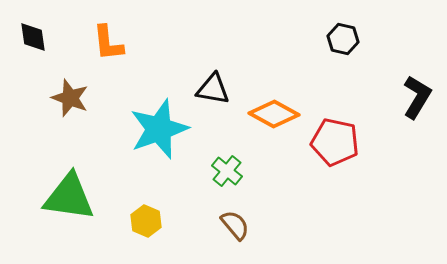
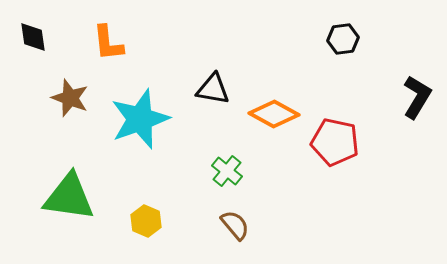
black hexagon: rotated 20 degrees counterclockwise
cyan star: moved 19 px left, 10 px up
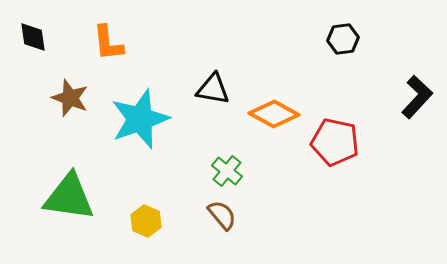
black L-shape: rotated 12 degrees clockwise
brown semicircle: moved 13 px left, 10 px up
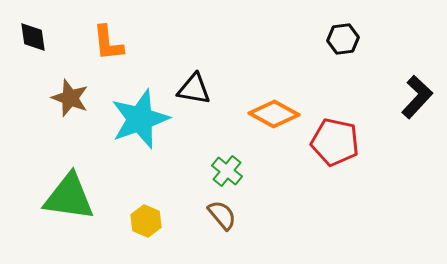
black triangle: moved 19 px left
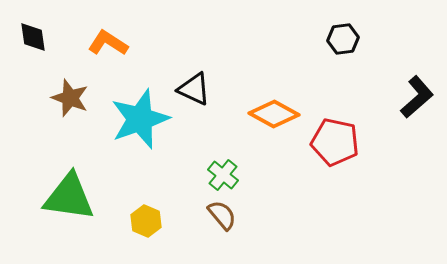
orange L-shape: rotated 129 degrees clockwise
black triangle: rotated 15 degrees clockwise
black L-shape: rotated 6 degrees clockwise
green cross: moved 4 px left, 4 px down
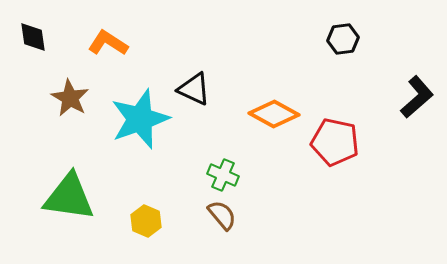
brown star: rotated 9 degrees clockwise
green cross: rotated 16 degrees counterclockwise
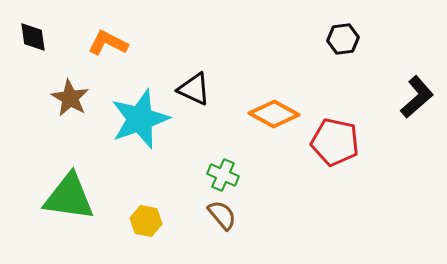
orange L-shape: rotated 6 degrees counterclockwise
yellow hexagon: rotated 12 degrees counterclockwise
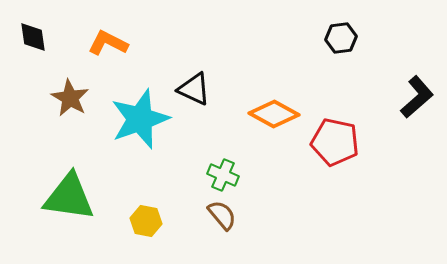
black hexagon: moved 2 px left, 1 px up
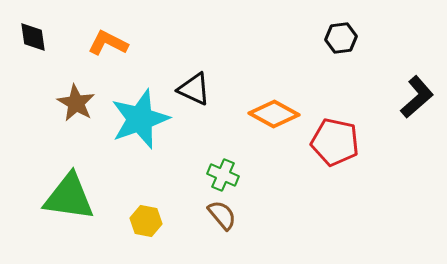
brown star: moved 6 px right, 5 px down
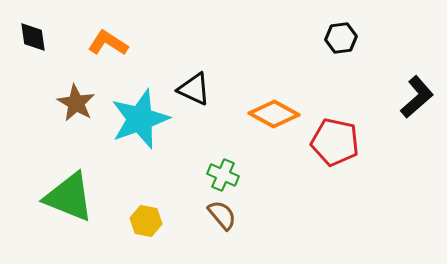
orange L-shape: rotated 6 degrees clockwise
green triangle: rotated 14 degrees clockwise
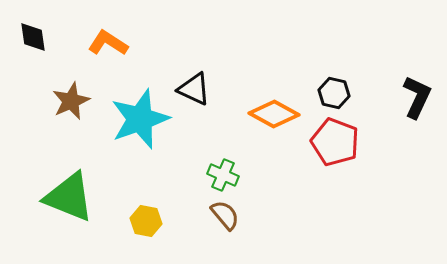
black hexagon: moved 7 px left, 55 px down; rotated 20 degrees clockwise
black L-shape: rotated 24 degrees counterclockwise
brown star: moved 5 px left, 2 px up; rotated 18 degrees clockwise
red pentagon: rotated 9 degrees clockwise
brown semicircle: moved 3 px right
